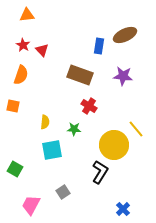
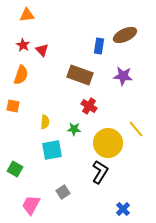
yellow circle: moved 6 px left, 2 px up
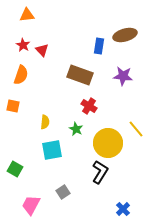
brown ellipse: rotated 10 degrees clockwise
green star: moved 2 px right; rotated 24 degrees clockwise
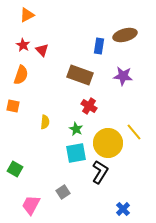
orange triangle: rotated 21 degrees counterclockwise
yellow line: moved 2 px left, 3 px down
cyan square: moved 24 px right, 3 px down
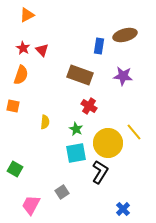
red star: moved 3 px down
gray square: moved 1 px left
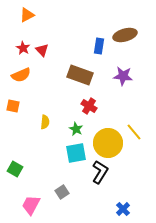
orange semicircle: rotated 48 degrees clockwise
